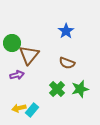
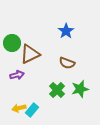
brown triangle: moved 1 px right, 1 px up; rotated 25 degrees clockwise
green cross: moved 1 px down
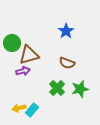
brown triangle: moved 1 px left, 1 px down; rotated 10 degrees clockwise
purple arrow: moved 6 px right, 4 px up
green cross: moved 2 px up
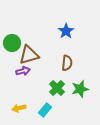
brown semicircle: rotated 105 degrees counterclockwise
cyan rectangle: moved 13 px right
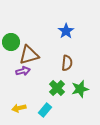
green circle: moved 1 px left, 1 px up
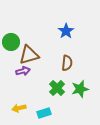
cyan rectangle: moved 1 px left, 3 px down; rotated 32 degrees clockwise
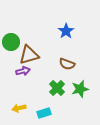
brown semicircle: moved 1 px down; rotated 105 degrees clockwise
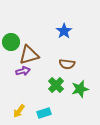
blue star: moved 2 px left
brown semicircle: rotated 14 degrees counterclockwise
green cross: moved 1 px left, 3 px up
yellow arrow: moved 3 px down; rotated 40 degrees counterclockwise
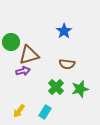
green cross: moved 2 px down
cyan rectangle: moved 1 px right, 1 px up; rotated 40 degrees counterclockwise
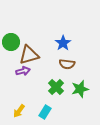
blue star: moved 1 px left, 12 px down
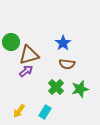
purple arrow: moved 3 px right; rotated 24 degrees counterclockwise
